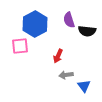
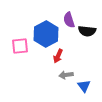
blue hexagon: moved 11 px right, 10 px down
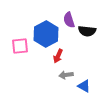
blue triangle: rotated 24 degrees counterclockwise
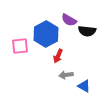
purple semicircle: rotated 42 degrees counterclockwise
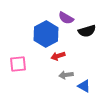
purple semicircle: moved 3 px left, 2 px up
black semicircle: rotated 24 degrees counterclockwise
pink square: moved 2 px left, 18 px down
red arrow: rotated 48 degrees clockwise
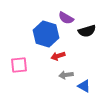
blue hexagon: rotated 15 degrees counterclockwise
pink square: moved 1 px right, 1 px down
